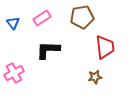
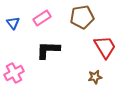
red trapezoid: rotated 25 degrees counterclockwise
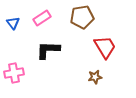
pink cross: rotated 18 degrees clockwise
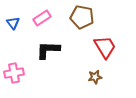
brown pentagon: rotated 20 degrees clockwise
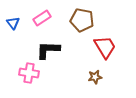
brown pentagon: moved 3 px down
pink cross: moved 15 px right; rotated 18 degrees clockwise
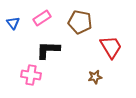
brown pentagon: moved 2 px left, 2 px down
red trapezoid: moved 6 px right
pink cross: moved 2 px right, 2 px down
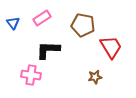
brown pentagon: moved 3 px right, 3 px down
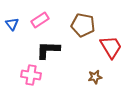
pink rectangle: moved 2 px left, 2 px down
blue triangle: moved 1 px left, 1 px down
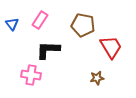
pink rectangle: rotated 24 degrees counterclockwise
brown star: moved 2 px right, 1 px down
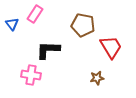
pink rectangle: moved 5 px left, 6 px up
